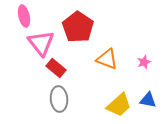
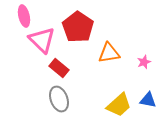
pink triangle: moved 1 px right, 3 px up; rotated 8 degrees counterclockwise
orange triangle: moved 2 px right, 6 px up; rotated 30 degrees counterclockwise
red rectangle: moved 3 px right
gray ellipse: rotated 15 degrees counterclockwise
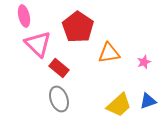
pink triangle: moved 4 px left, 4 px down
blue triangle: moved 1 px down; rotated 30 degrees counterclockwise
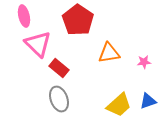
red pentagon: moved 7 px up
pink star: rotated 16 degrees clockwise
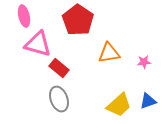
pink triangle: rotated 28 degrees counterclockwise
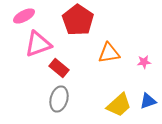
pink ellipse: rotated 75 degrees clockwise
pink triangle: rotated 36 degrees counterclockwise
gray ellipse: rotated 35 degrees clockwise
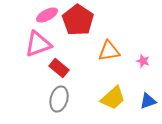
pink ellipse: moved 23 px right, 1 px up
orange triangle: moved 2 px up
pink star: moved 1 px left, 1 px up; rotated 24 degrees clockwise
yellow trapezoid: moved 6 px left, 7 px up
